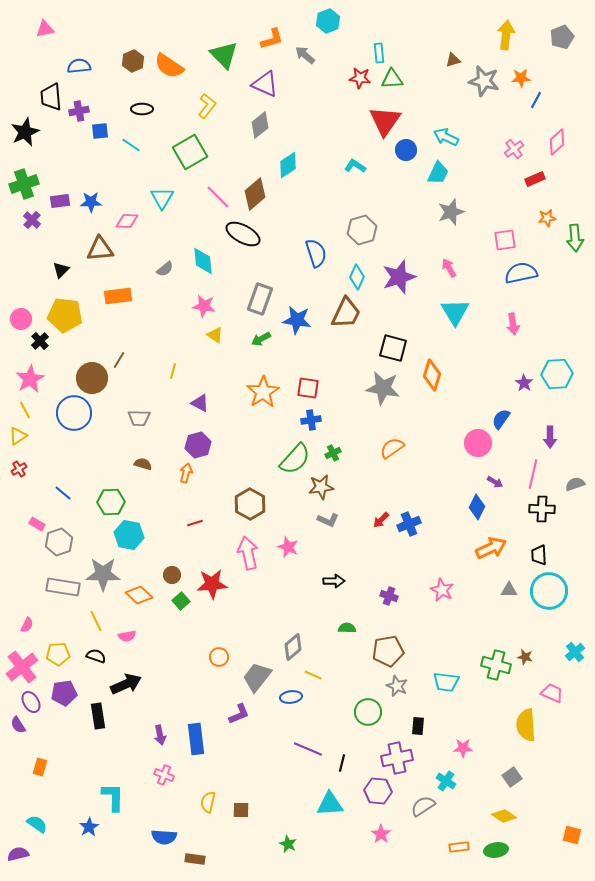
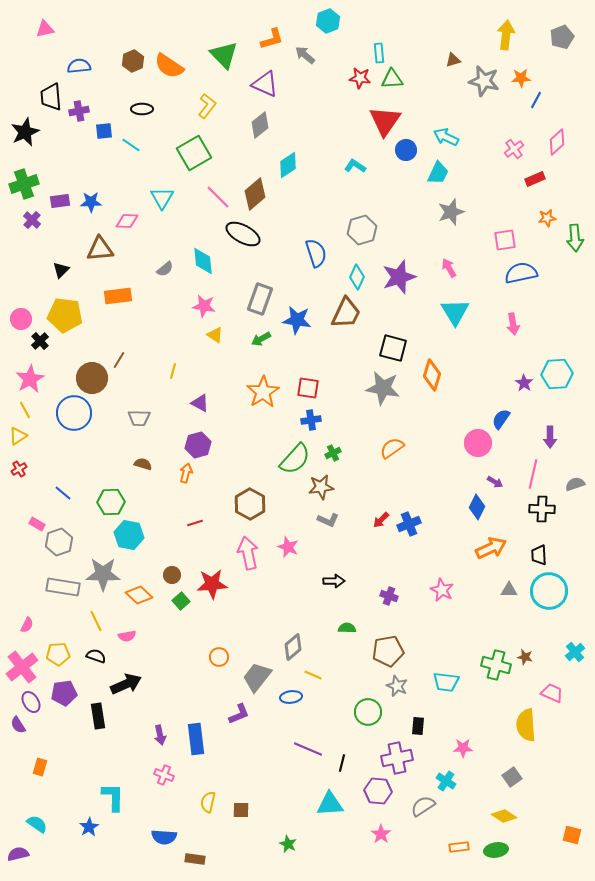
blue square at (100, 131): moved 4 px right
green square at (190, 152): moved 4 px right, 1 px down
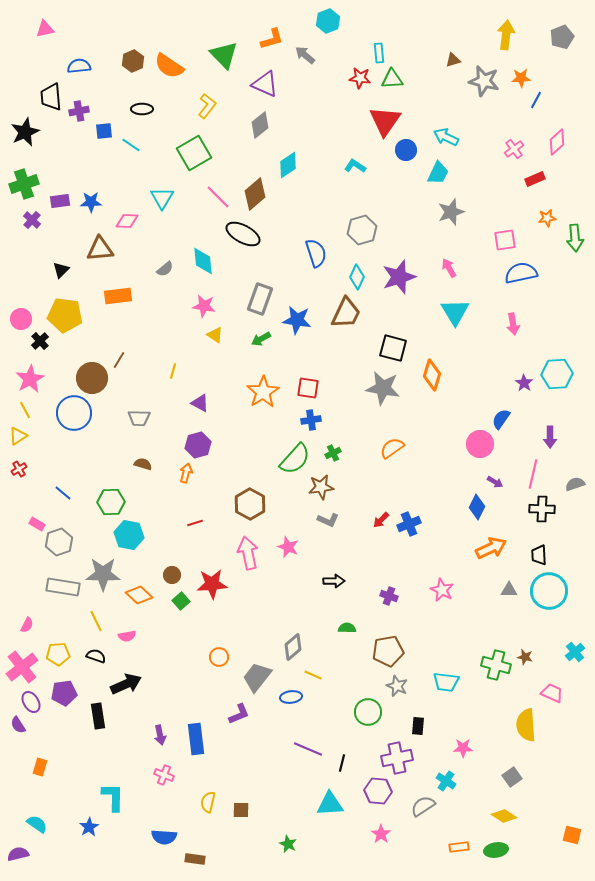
pink circle at (478, 443): moved 2 px right, 1 px down
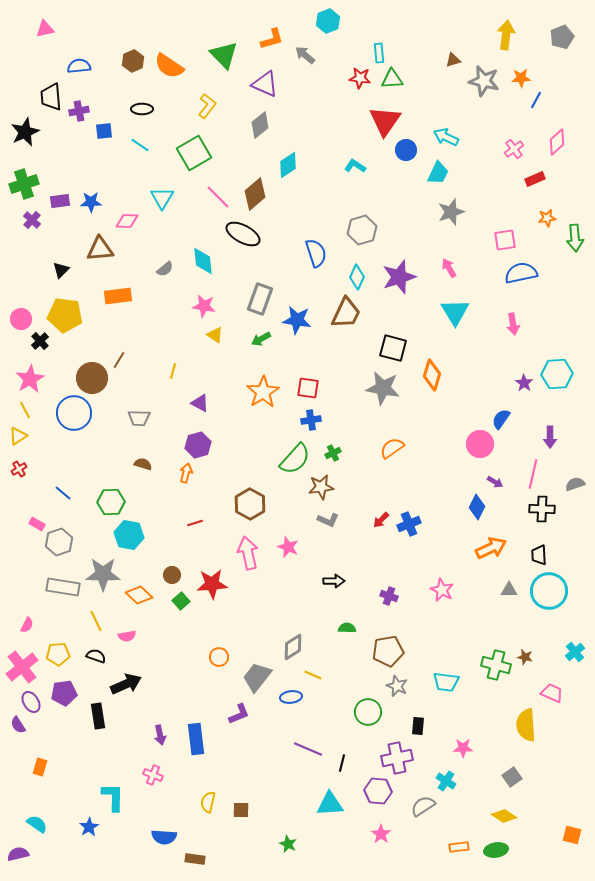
cyan line at (131, 145): moved 9 px right
gray diamond at (293, 647): rotated 8 degrees clockwise
pink cross at (164, 775): moved 11 px left
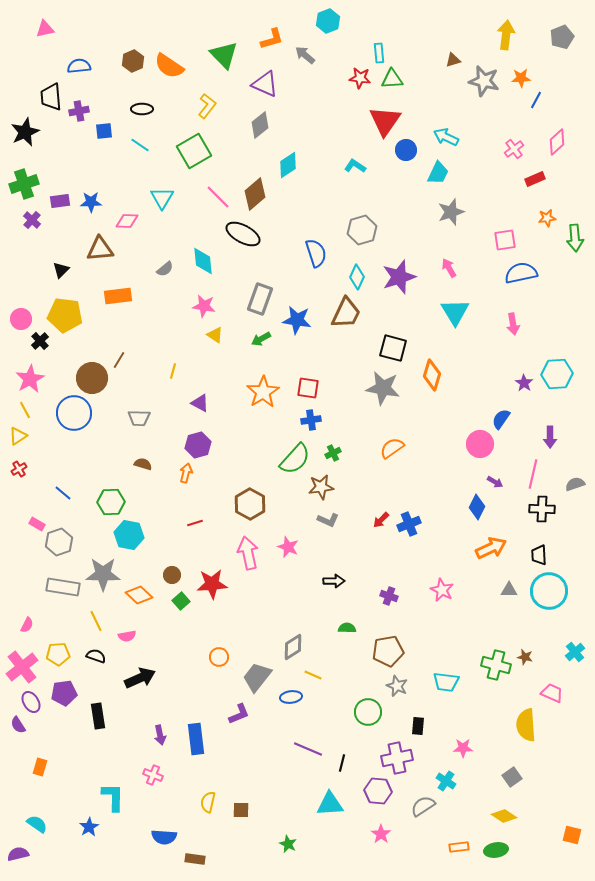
green square at (194, 153): moved 2 px up
black arrow at (126, 684): moved 14 px right, 6 px up
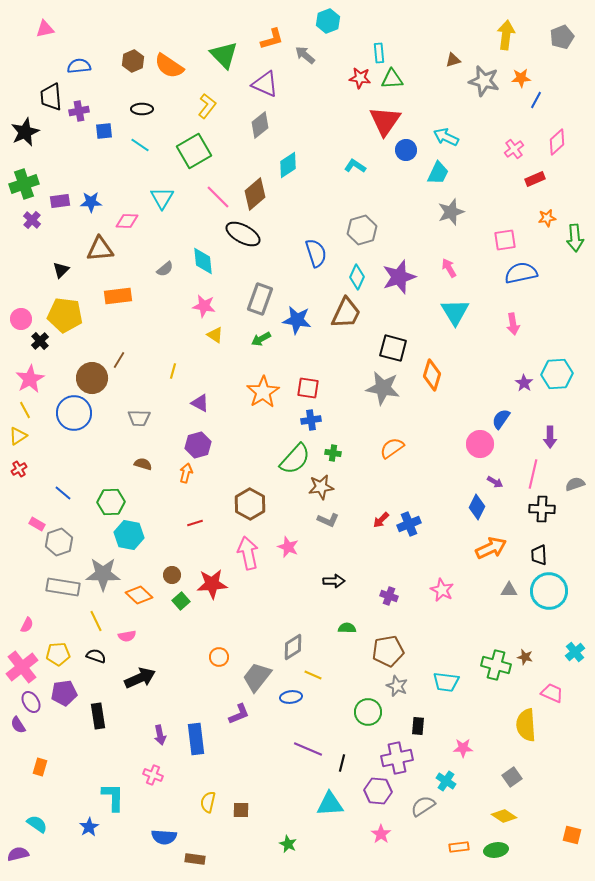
green cross at (333, 453): rotated 35 degrees clockwise
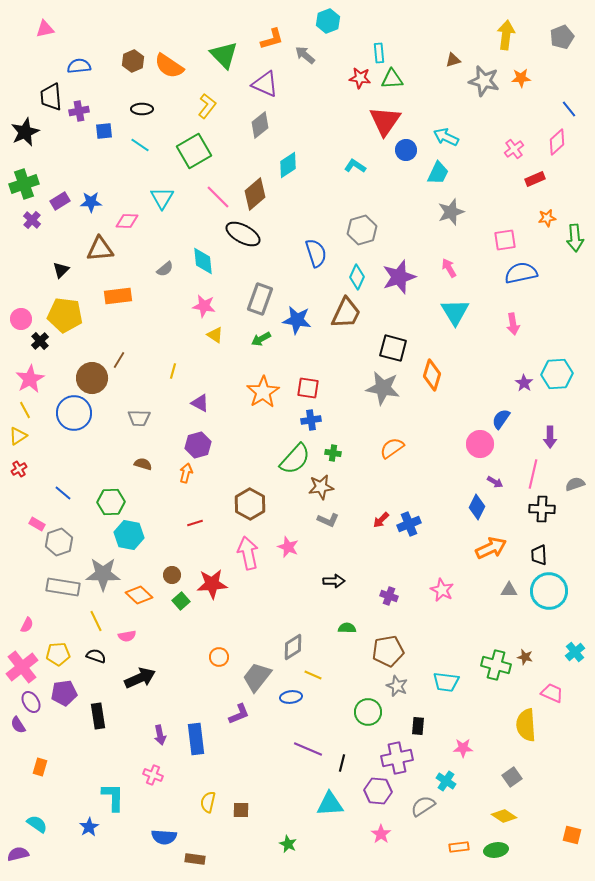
blue line at (536, 100): moved 33 px right, 9 px down; rotated 66 degrees counterclockwise
purple rectangle at (60, 201): rotated 24 degrees counterclockwise
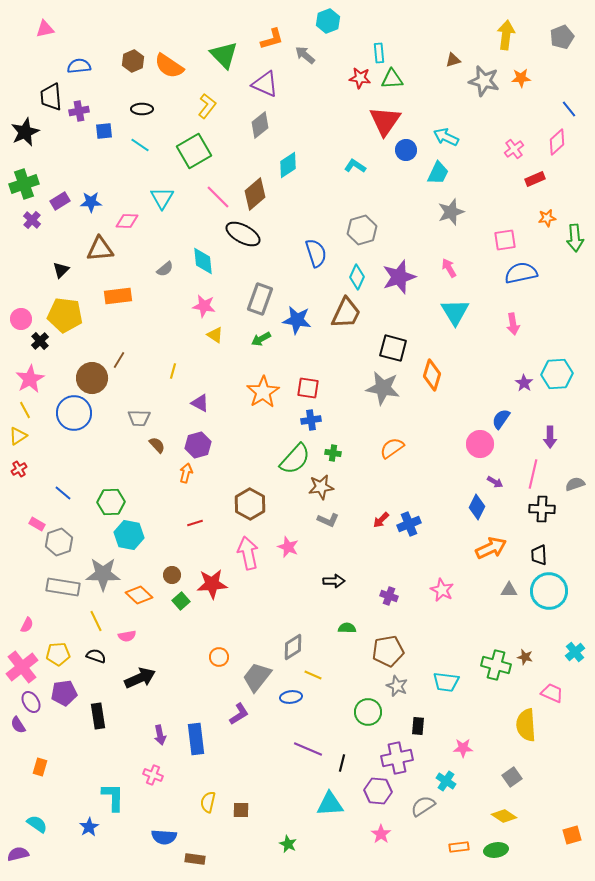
brown semicircle at (143, 464): moved 14 px right, 19 px up; rotated 30 degrees clockwise
purple L-shape at (239, 714): rotated 10 degrees counterclockwise
orange square at (572, 835): rotated 30 degrees counterclockwise
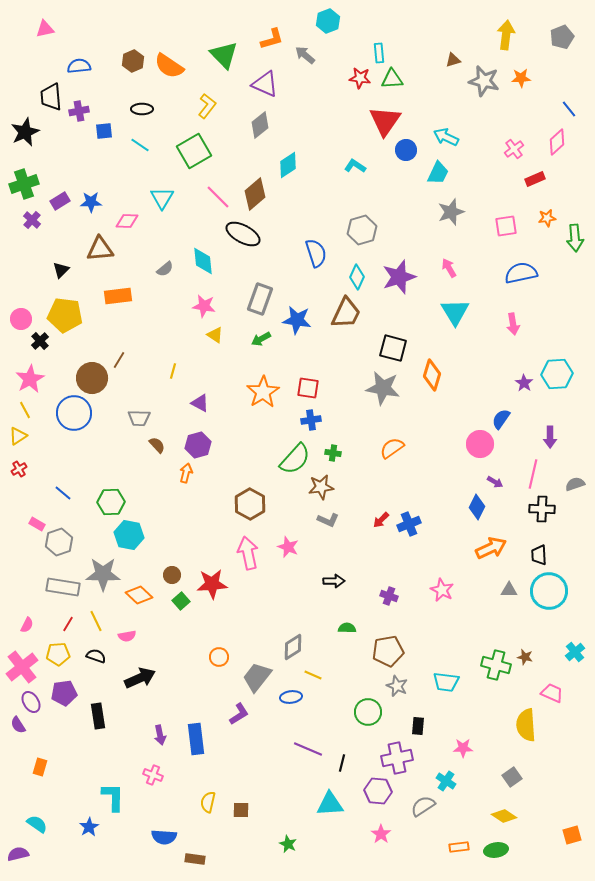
pink square at (505, 240): moved 1 px right, 14 px up
red line at (195, 523): moved 127 px left, 101 px down; rotated 42 degrees counterclockwise
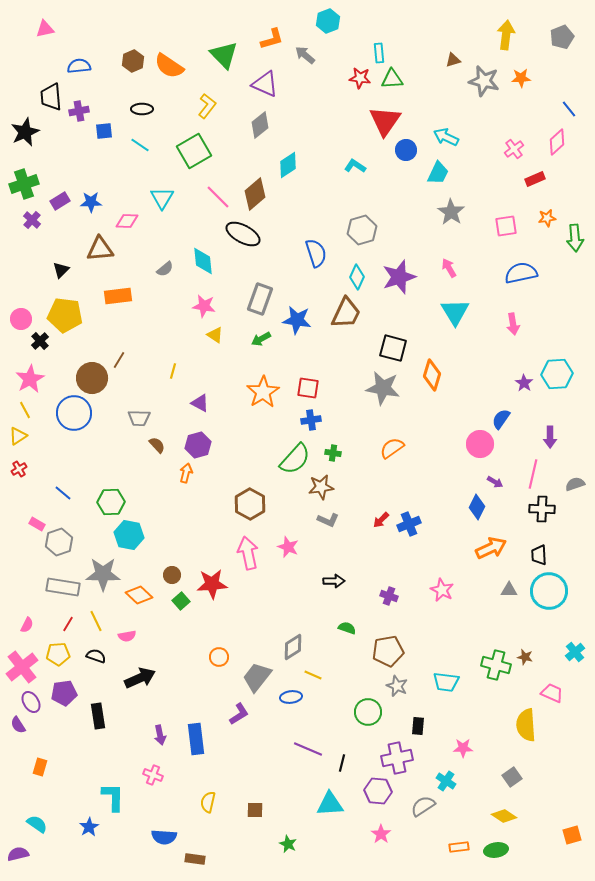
gray star at (451, 212): rotated 20 degrees counterclockwise
green semicircle at (347, 628): rotated 18 degrees clockwise
brown square at (241, 810): moved 14 px right
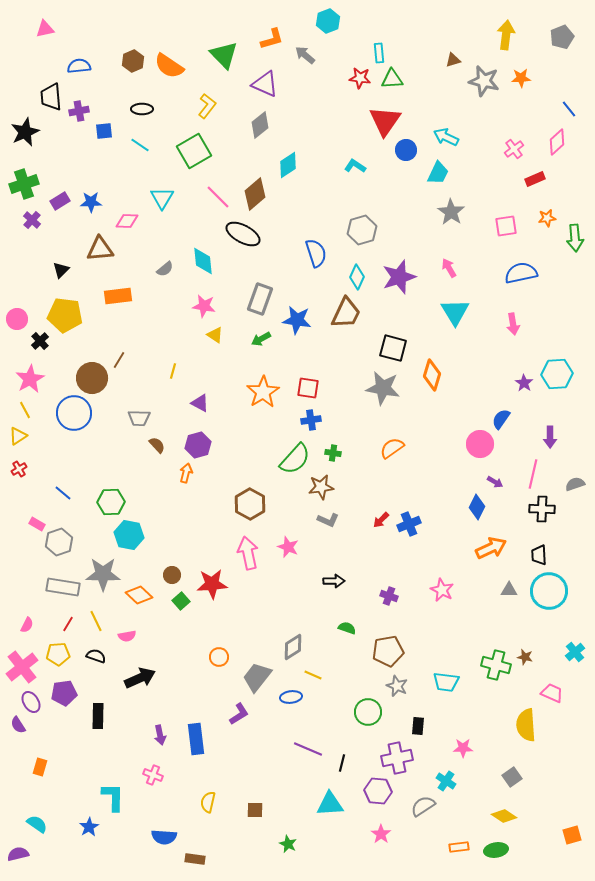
pink circle at (21, 319): moved 4 px left
black rectangle at (98, 716): rotated 10 degrees clockwise
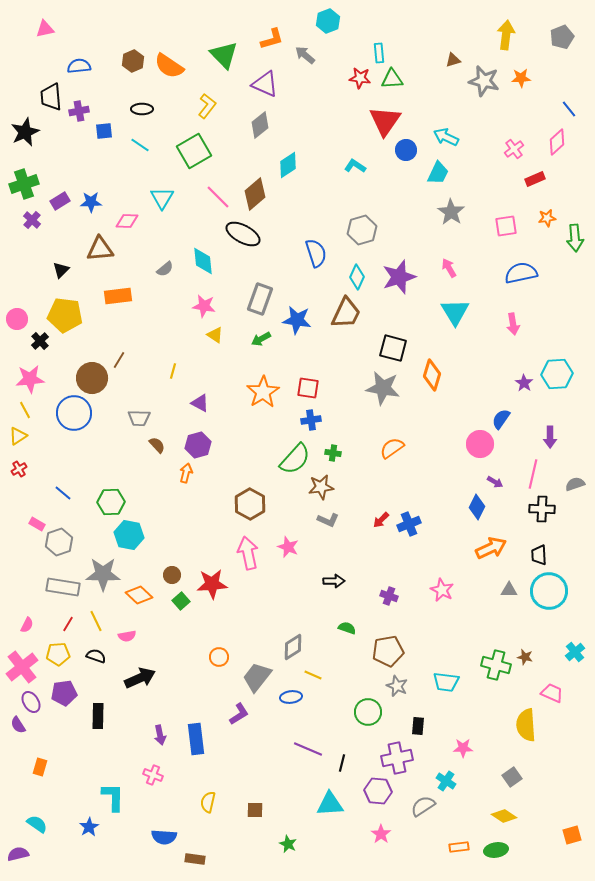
pink star at (30, 379): rotated 24 degrees clockwise
